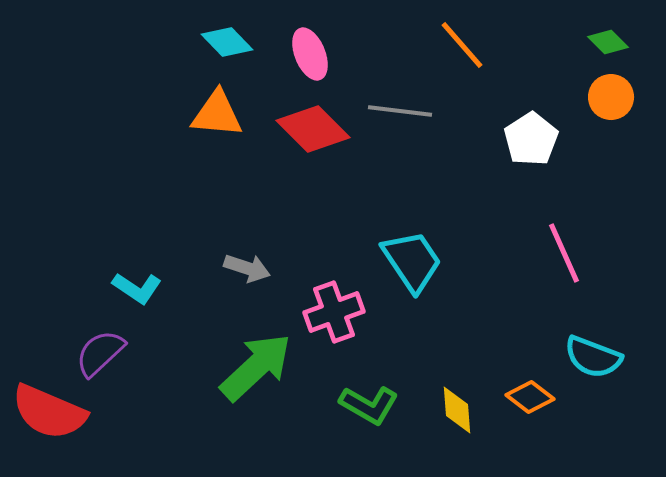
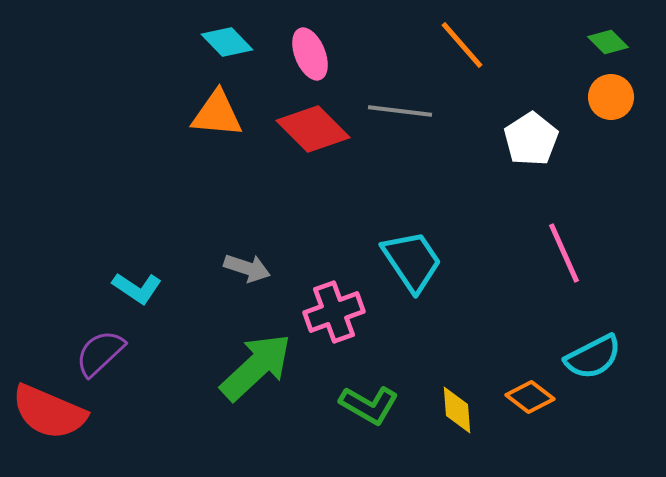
cyan semicircle: rotated 48 degrees counterclockwise
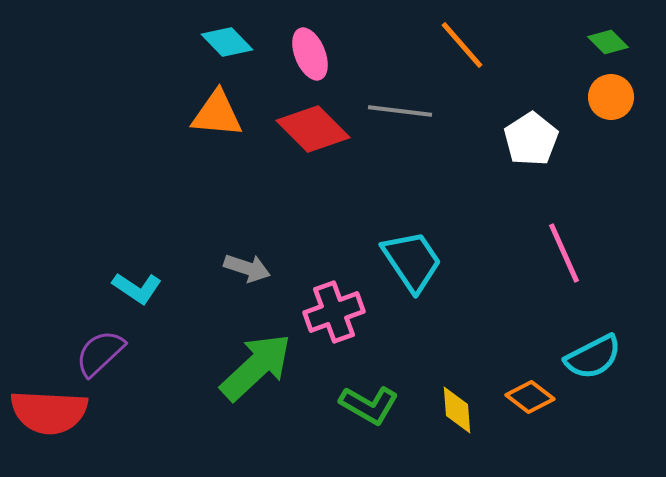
red semicircle: rotated 20 degrees counterclockwise
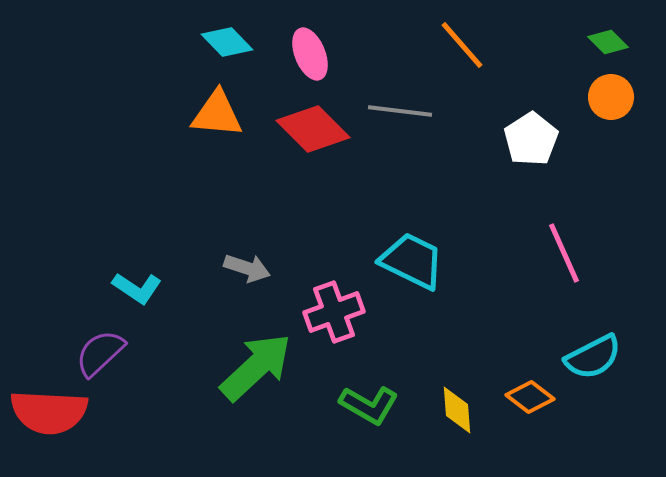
cyan trapezoid: rotated 30 degrees counterclockwise
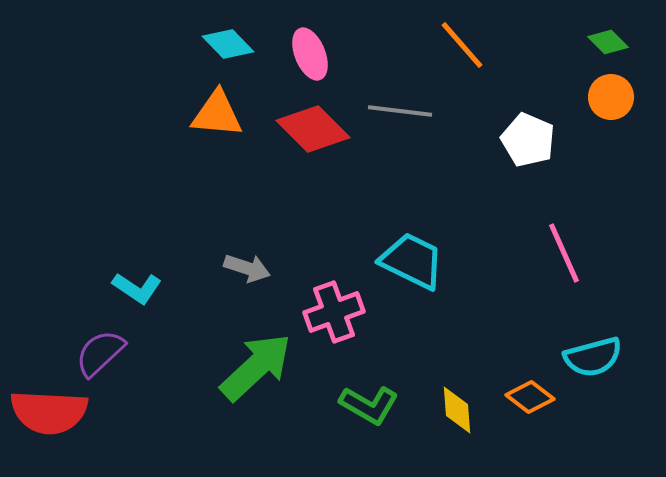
cyan diamond: moved 1 px right, 2 px down
white pentagon: moved 3 px left, 1 px down; rotated 16 degrees counterclockwise
cyan semicircle: rotated 12 degrees clockwise
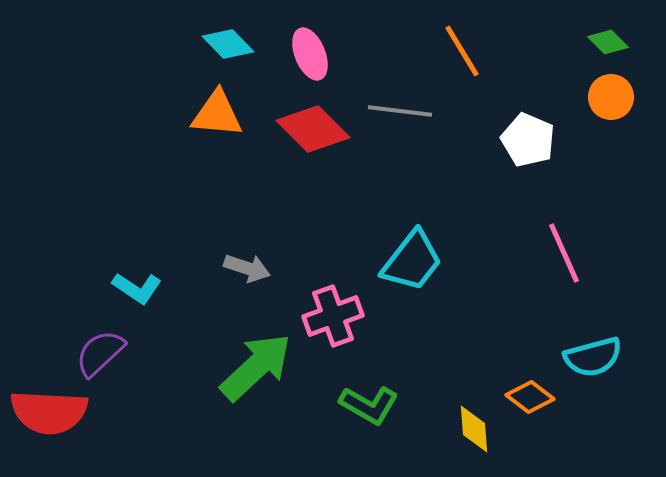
orange line: moved 6 px down; rotated 10 degrees clockwise
cyan trapezoid: rotated 102 degrees clockwise
pink cross: moved 1 px left, 4 px down
yellow diamond: moved 17 px right, 19 px down
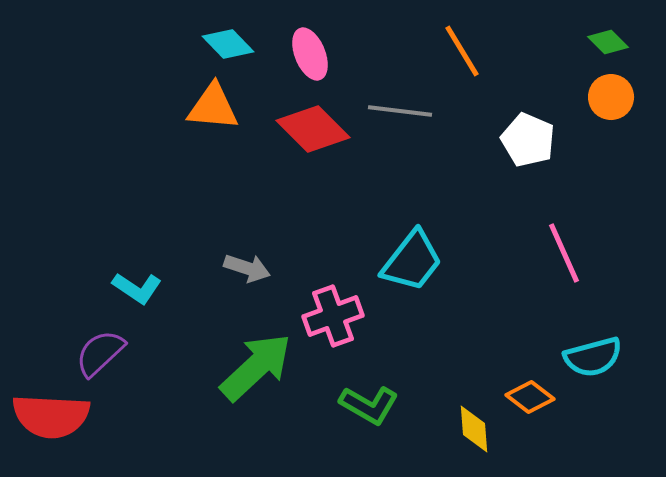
orange triangle: moved 4 px left, 7 px up
red semicircle: moved 2 px right, 4 px down
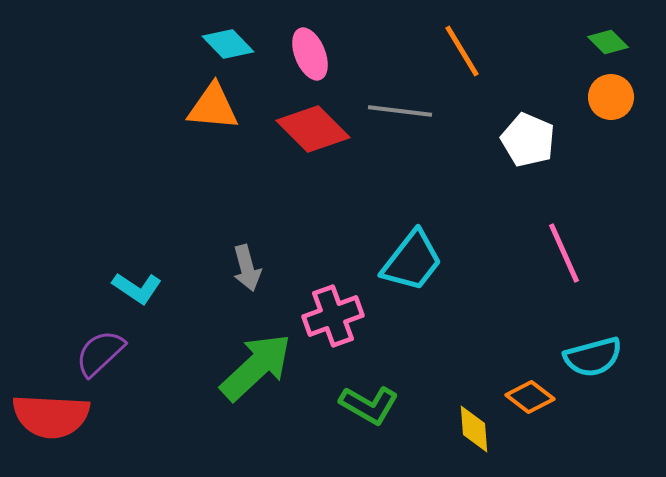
gray arrow: rotated 57 degrees clockwise
